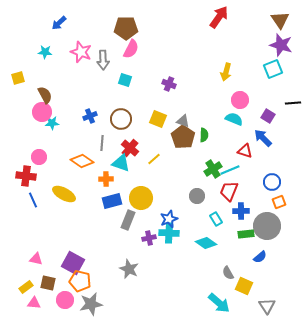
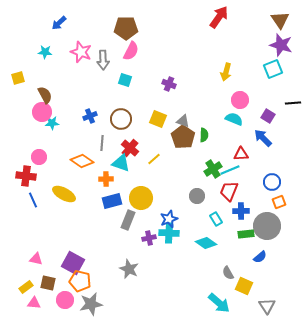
pink semicircle at (131, 49): moved 2 px down
red triangle at (245, 151): moved 4 px left, 3 px down; rotated 21 degrees counterclockwise
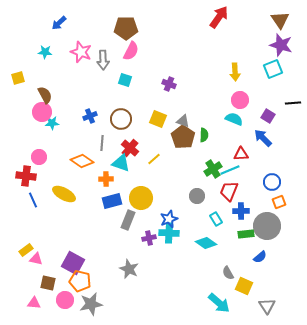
yellow arrow at (226, 72): moved 9 px right; rotated 18 degrees counterclockwise
yellow rectangle at (26, 287): moved 37 px up
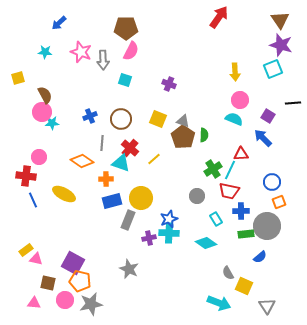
cyan line at (230, 170): rotated 42 degrees counterclockwise
red trapezoid at (229, 191): rotated 100 degrees counterclockwise
cyan arrow at (219, 303): rotated 20 degrees counterclockwise
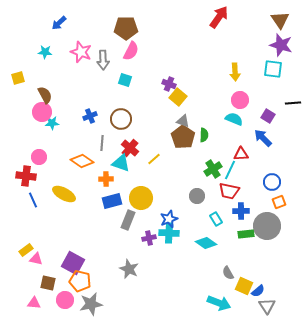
cyan square at (273, 69): rotated 30 degrees clockwise
yellow square at (158, 119): moved 20 px right, 22 px up; rotated 18 degrees clockwise
blue semicircle at (260, 257): moved 2 px left, 34 px down
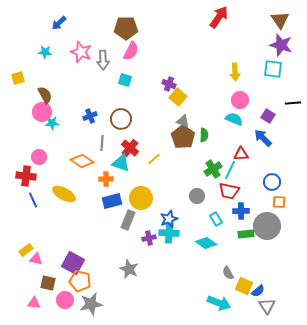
orange square at (279, 202): rotated 24 degrees clockwise
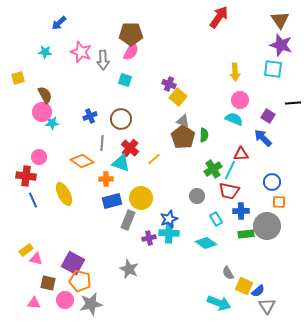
brown pentagon at (126, 28): moved 5 px right, 6 px down
yellow ellipse at (64, 194): rotated 35 degrees clockwise
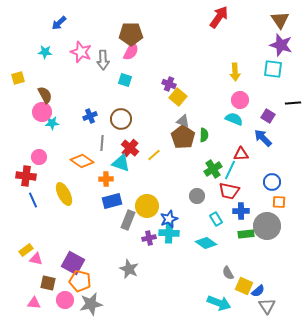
yellow line at (154, 159): moved 4 px up
yellow circle at (141, 198): moved 6 px right, 8 px down
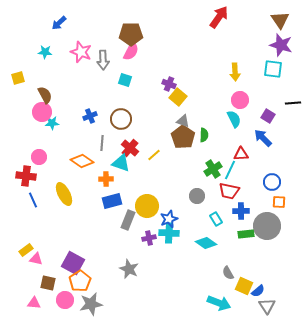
cyan semicircle at (234, 119): rotated 42 degrees clockwise
orange pentagon at (80, 281): rotated 25 degrees clockwise
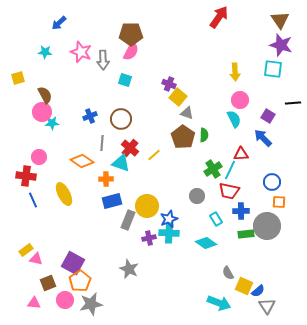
gray triangle at (183, 121): moved 4 px right, 8 px up
brown square at (48, 283): rotated 35 degrees counterclockwise
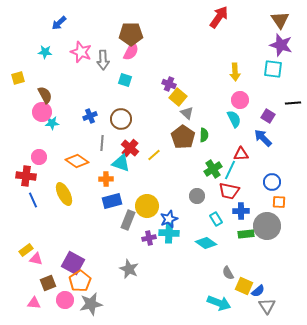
gray triangle at (187, 113): rotated 24 degrees clockwise
orange diamond at (82, 161): moved 5 px left
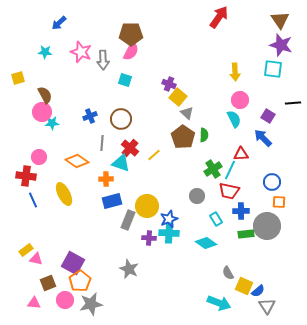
purple cross at (149, 238): rotated 16 degrees clockwise
